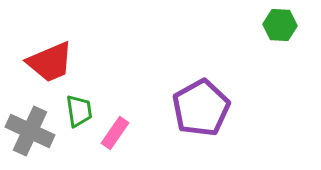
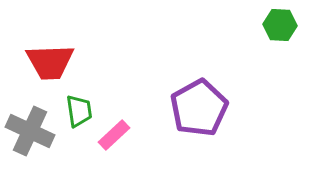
red trapezoid: rotated 21 degrees clockwise
purple pentagon: moved 2 px left
pink rectangle: moved 1 px left, 2 px down; rotated 12 degrees clockwise
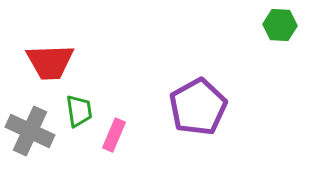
purple pentagon: moved 1 px left, 1 px up
pink rectangle: rotated 24 degrees counterclockwise
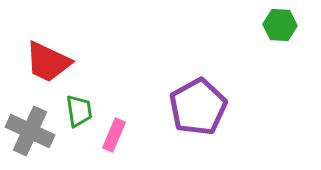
red trapezoid: moved 2 px left; rotated 27 degrees clockwise
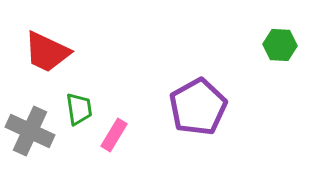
green hexagon: moved 20 px down
red trapezoid: moved 1 px left, 10 px up
green trapezoid: moved 2 px up
pink rectangle: rotated 8 degrees clockwise
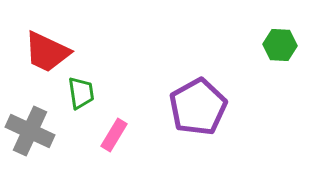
green trapezoid: moved 2 px right, 16 px up
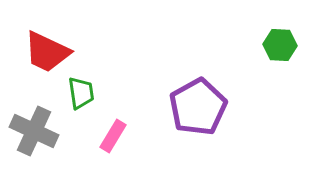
gray cross: moved 4 px right
pink rectangle: moved 1 px left, 1 px down
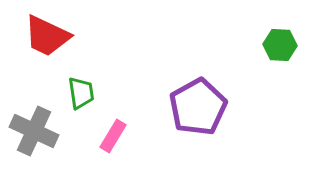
red trapezoid: moved 16 px up
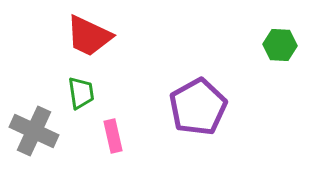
red trapezoid: moved 42 px right
pink rectangle: rotated 44 degrees counterclockwise
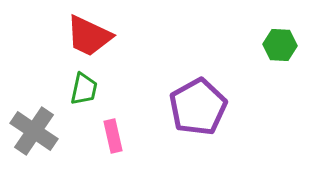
green trapezoid: moved 3 px right, 4 px up; rotated 20 degrees clockwise
gray cross: rotated 9 degrees clockwise
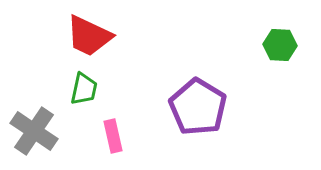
purple pentagon: rotated 12 degrees counterclockwise
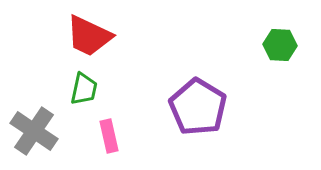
pink rectangle: moved 4 px left
